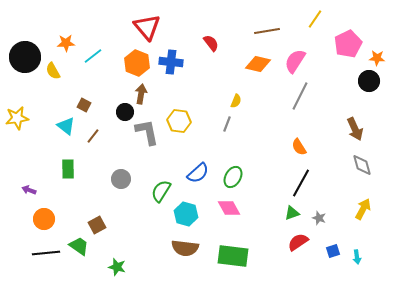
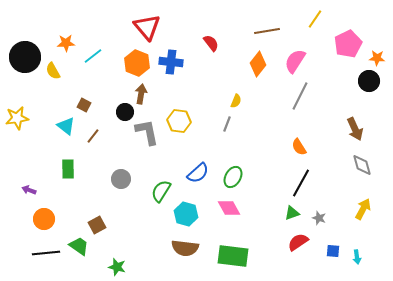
orange diamond at (258, 64): rotated 65 degrees counterclockwise
blue square at (333, 251): rotated 24 degrees clockwise
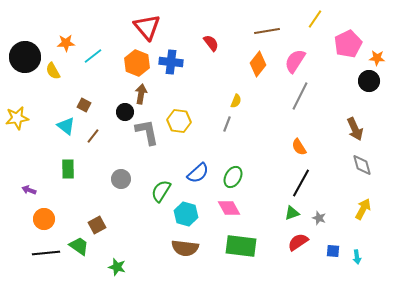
green rectangle at (233, 256): moved 8 px right, 10 px up
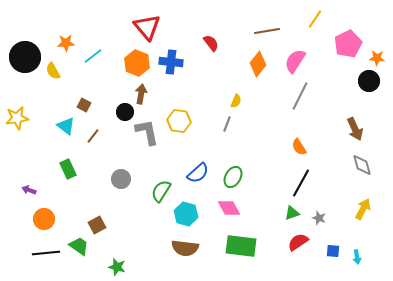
green rectangle at (68, 169): rotated 24 degrees counterclockwise
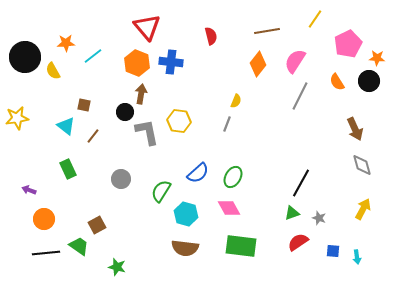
red semicircle at (211, 43): moved 7 px up; rotated 24 degrees clockwise
brown square at (84, 105): rotated 16 degrees counterclockwise
orange semicircle at (299, 147): moved 38 px right, 65 px up
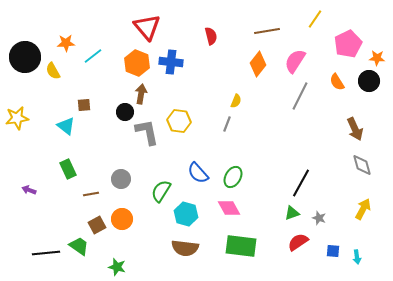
brown square at (84, 105): rotated 16 degrees counterclockwise
brown line at (93, 136): moved 2 px left, 58 px down; rotated 42 degrees clockwise
blue semicircle at (198, 173): rotated 90 degrees clockwise
orange circle at (44, 219): moved 78 px right
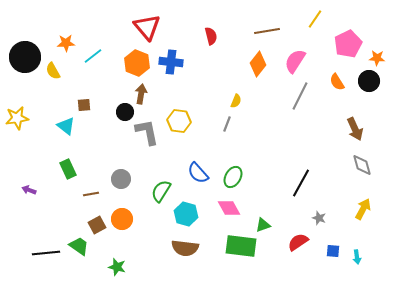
green triangle at (292, 213): moved 29 px left, 12 px down
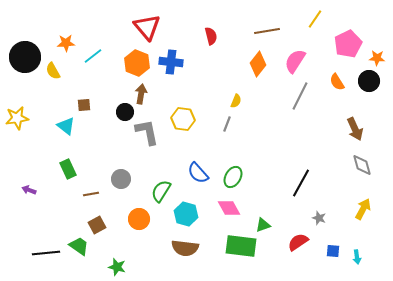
yellow hexagon at (179, 121): moved 4 px right, 2 px up
orange circle at (122, 219): moved 17 px right
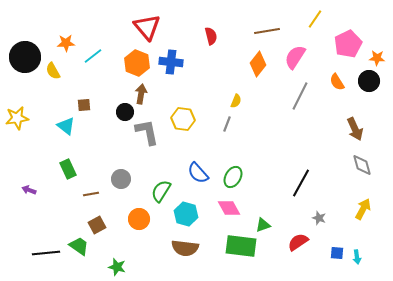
pink semicircle at (295, 61): moved 4 px up
blue square at (333, 251): moved 4 px right, 2 px down
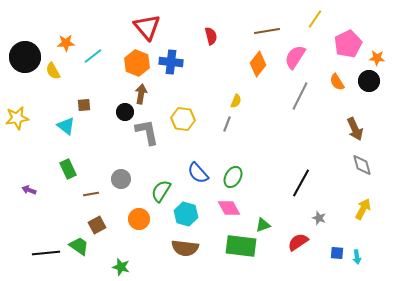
green star at (117, 267): moved 4 px right
